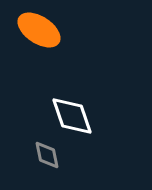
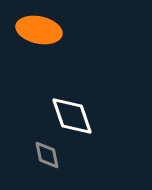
orange ellipse: rotated 21 degrees counterclockwise
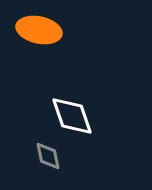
gray diamond: moved 1 px right, 1 px down
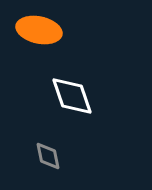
white diamond: moved 20 px up
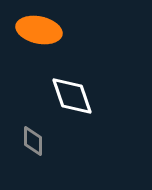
gray diamond: moved 15 px left, 15 px up; rotated 12 degrees clockwise
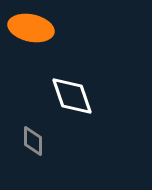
orange ellipse: moved 8 px left, 2 px up
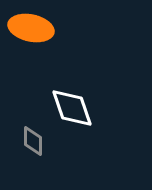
white diamond: moved 12 px down
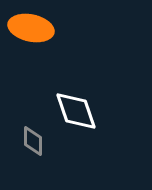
white diamond: moved 4 px right, 3 px down
